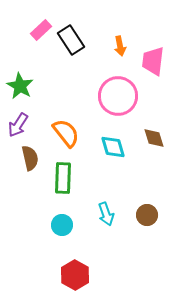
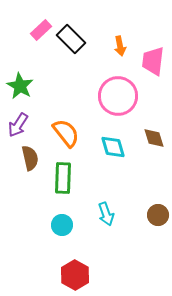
black rectangle: moved 1 px up; rotated 12 degrees counterclockwise
brown circle: moved 11 px right
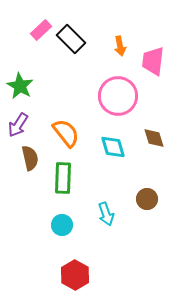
brown circle: moved 11 px left, 16 px up
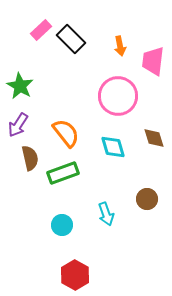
green rectangle: moved 5 px up; rotated 68 degrees clockwise
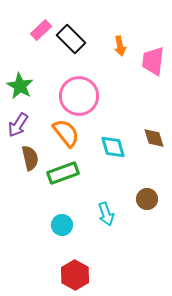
pink circle: moved 39 px left
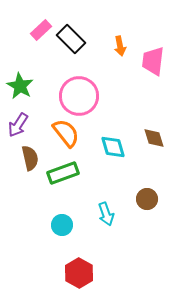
red hexagon: moved 4 px right, 2 px up
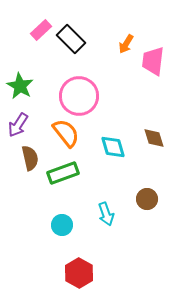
orange arrow: moved 6 px right, 2 px up; rotated 42 degrees clockwise
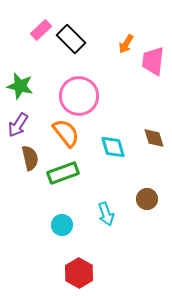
green star: rotated 16 degrees counterclockwise
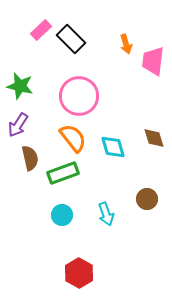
orange arrow: rotated 48 degrees counterclockwise
orange semicircle: moved 7 px right, 5 px down
cyan circle: moved 10 px up
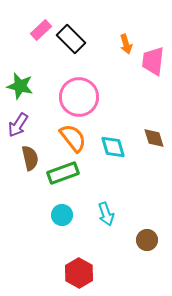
pink circle: moved 1 px down
brown circle: moved 41 px down
